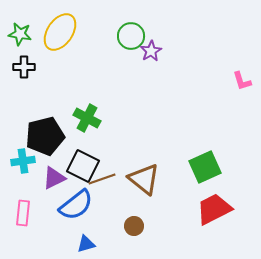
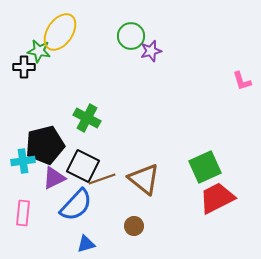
green star: moved 19 px right, 17 px down
purple star: rotated 15 degrees clockwise
black pentagon: moved 9 px down
blue semicircle: rotated 9 degrees counterclockwise
red trapezoid: moved 3 px right, 11 px up
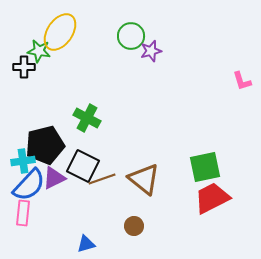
green square: rotated 12 degrees clockwise
red trapezoid: moved 5 px left
blue semicircle: moved 47 px left, 20 px up
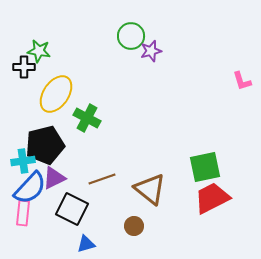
yellow ellipse: moved 4 px left, 62 px down
black square: moved 11 px left, 43 px down
brown triangle: moved 6 px right, 10 px down
blue semicircle: moved 1 px right, 3 px down
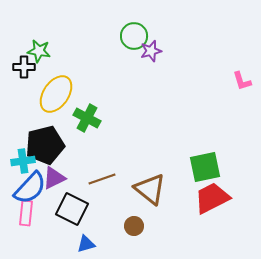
green circle: moved 3 px right
pink rectangle: moved 3 px right
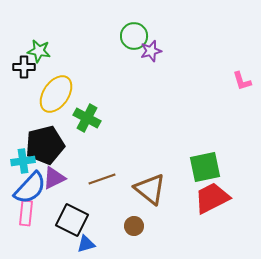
black square: moved 11 px down
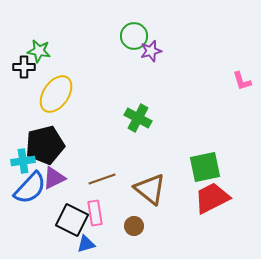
green cross: moved 51 px right
pink rectangle: moved 69 px right; rotated 15 degrees counterclockwise
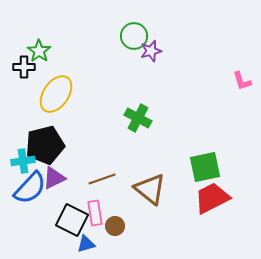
green star: rotated 25 degrees clockwise
brown circle: moved 19 px left
